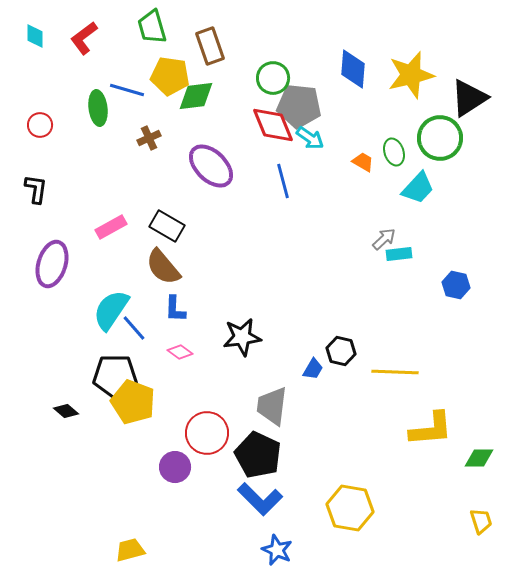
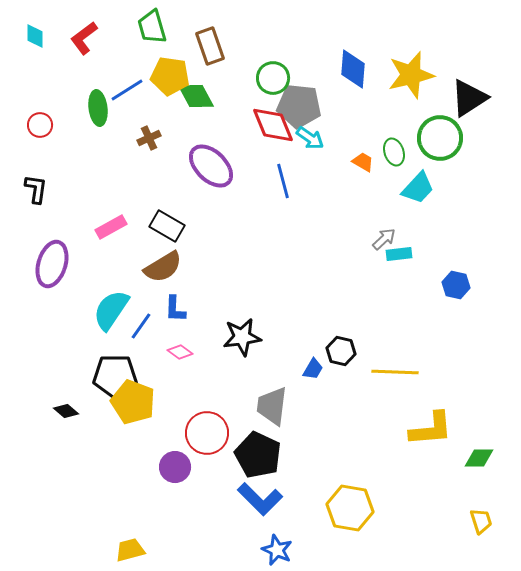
blue line at (127, 90): rotated 48 degrees counterclockwise
green diamond at (196, 96): rotated 69 degrees clockwise
brown semicircle at (163, 267): rotated 81 degrees counterclockwise
blue line at (134, 328): moved 7 px right, 2 px up; rotated 76 degrees clockwise
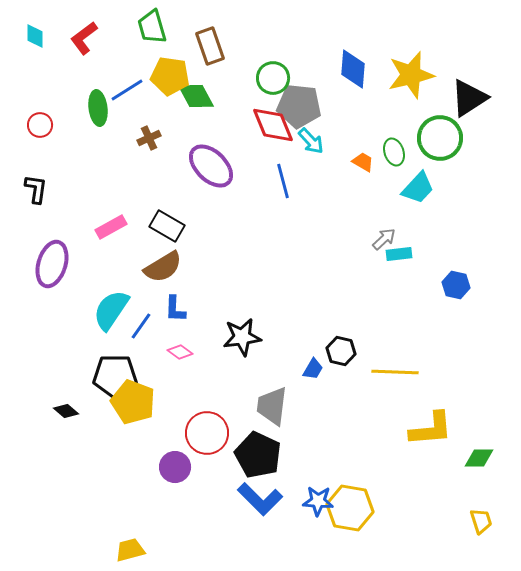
cyan arrow at (310, 138): moved 1 px right, 3 px down; rotated 12 degrees clockwise
blue star at (277, 550): moved 41 px right, 49 px up; rotated 20 degrees counterclockwise
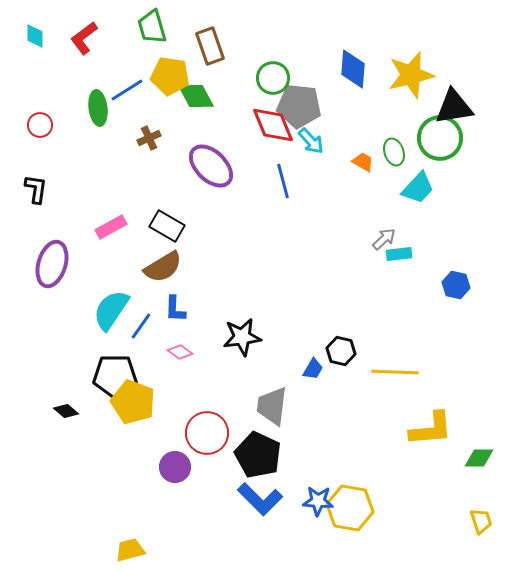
black triangle at (469, 98): moved 15 px left, 9 px down; rotated 24 degrees clockwise
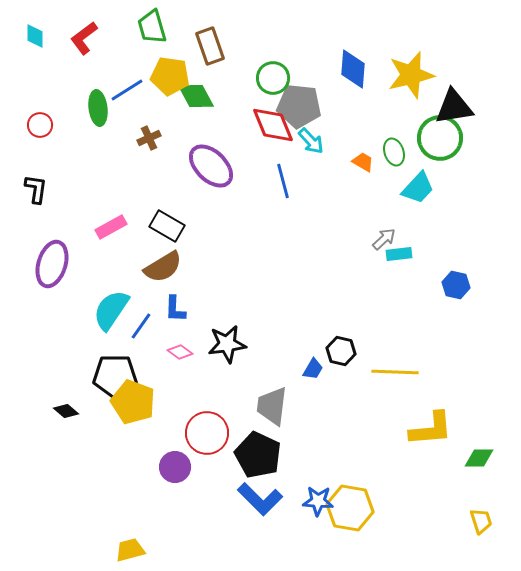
black star at (242, 337): moved 15 px left, 7 px down
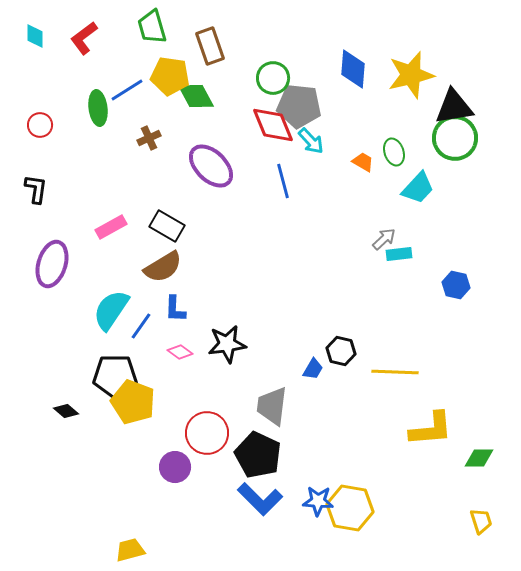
green circle at (440, 138): moved 15 px right
